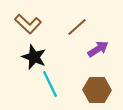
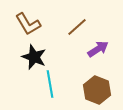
brown L-shape: rotated 16 degrees clockwise
cyan line: rotated 16 degrees clockwise
brown hexagon: rotated 20 degrees clockwise
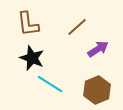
brown L-shape: rotated 24 degrees clockwise
black star: moved 2 px left, 1 px down
cyan line: rotated 48 degrees counterclockwise
brown hexagon: rotated 16 degrees clockwise
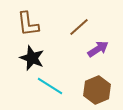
brown line: moved 2 px right
cyan line: moved 2 px down
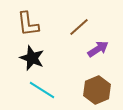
cyan line: moved 8 px left, 4 px down
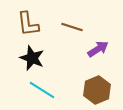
brown line: moved 7 px left; rotated 60 degrees clockwise
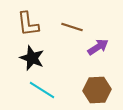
purple arrow: moved 2 px up
brown hexagon: rotated 20 degrees clockwise
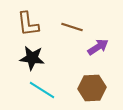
black star: rotated 15 degrees counterclockwise
brown hexagon: moved 5 px left, 2 px up
